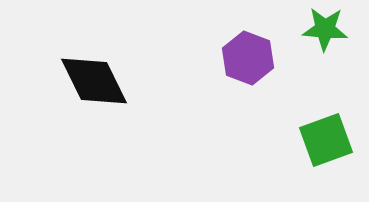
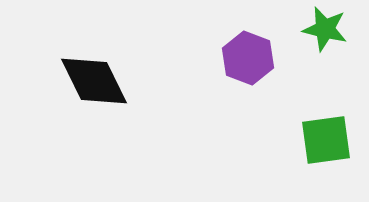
green star: rotated 9 degrees clockwise
green square: rotated 12 degrees clockwise
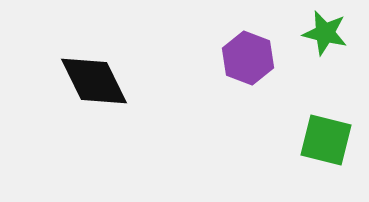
green star: moved 4 px down
green square: rotated 22 degrees clockwise
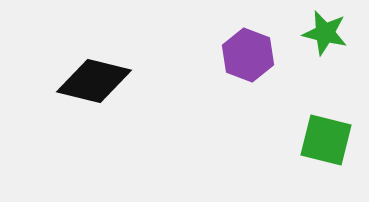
purple hexagon: moved 3 px up
black diamond: rotated 50 degrees counterclockwise
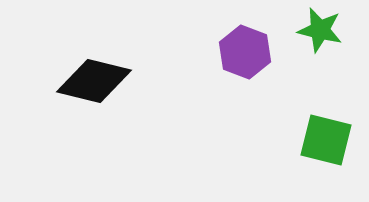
green star: moved 5 px left, 3 px up
purple hexagon: moved 3 px left, 3 px up
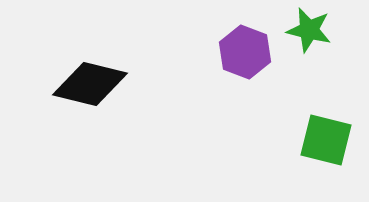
green star: moved 11 px left
black diamond: moved 4 px left, 3 px down
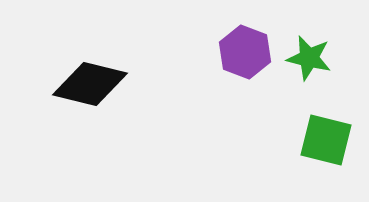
green star: moved 28 px down
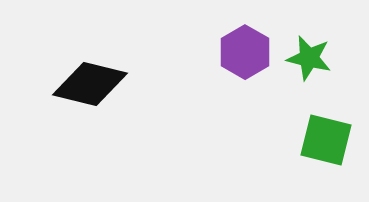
purple hexagon: rotated 9 degrees clockwise
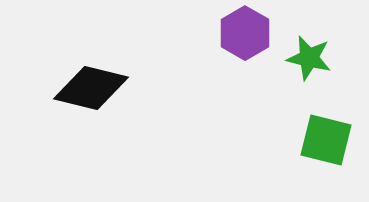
purple hexagon: moved 19 px up
black diamond: moved 1 px right, 4 px down
